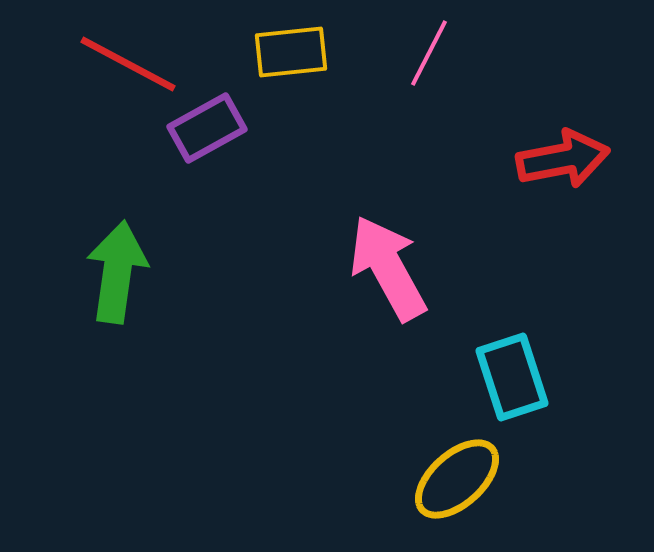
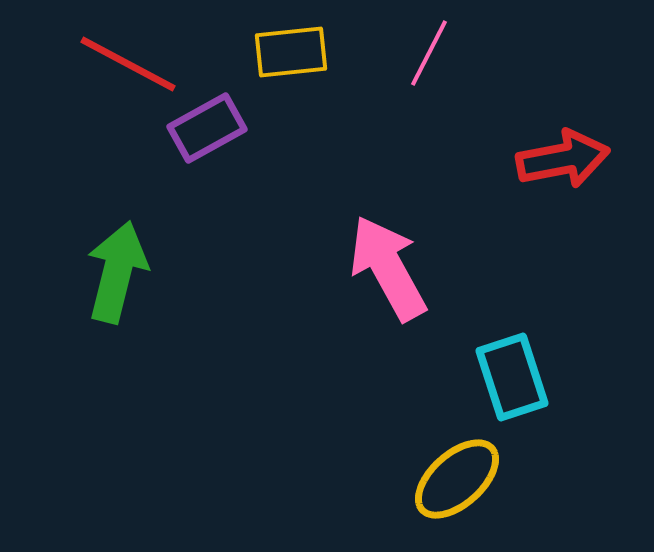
green arrow: rotated 6 degrees clockwise
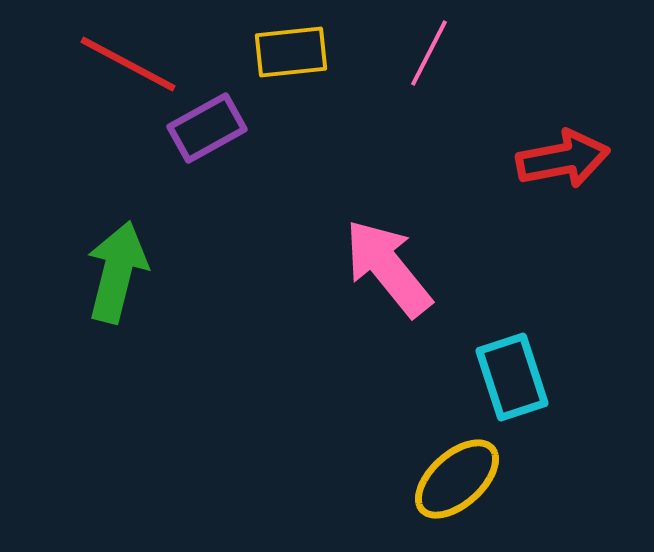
pink arrow: rotated 10 degrees counterclockwise
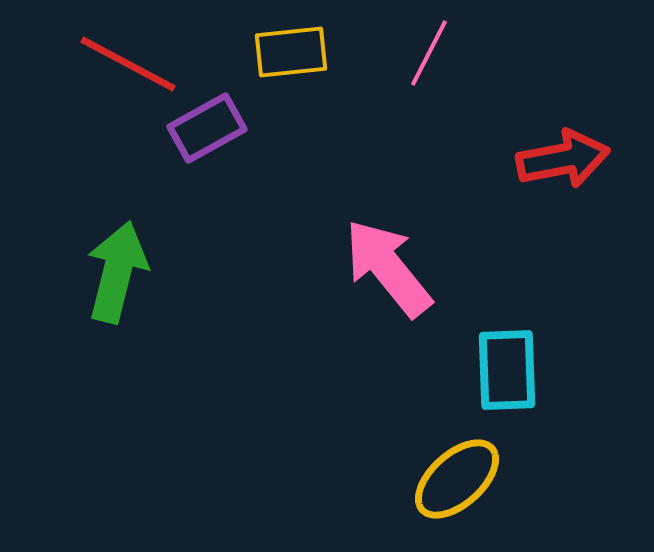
cyan rectangle: moved 5 px left, 7 px up; rotated 16 degrees clockwise
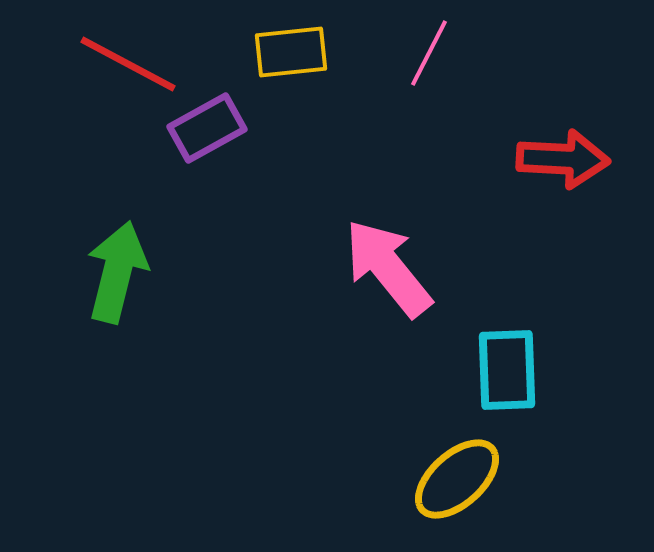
red arrow: rotated 14 degrees clockwise
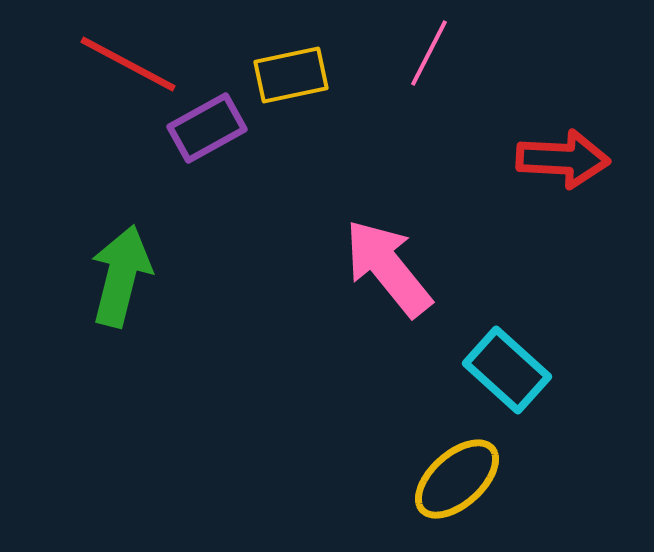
yellow rectangle: moved 23 px down; rotated 6 degrees counterclockwise
green arrow: moved 4 px right, 4 px down
cyan rectangle: rotated 46 degrees counterclockwise
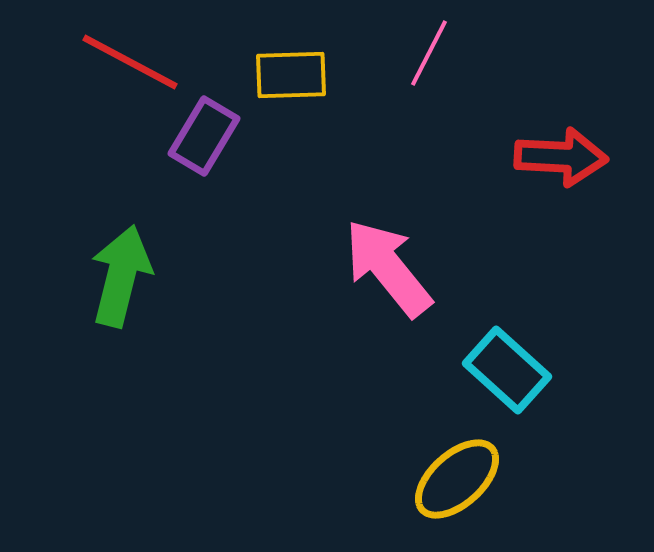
red line: moved 2 px right, 2 px up
yellow rectangle: rotated 10 degrees clockwise
purple rectangle: moved 3 px left, 8 px down; rotated 30 degrees counterclockwise
red arrow: moved 2 px left, 2 px up
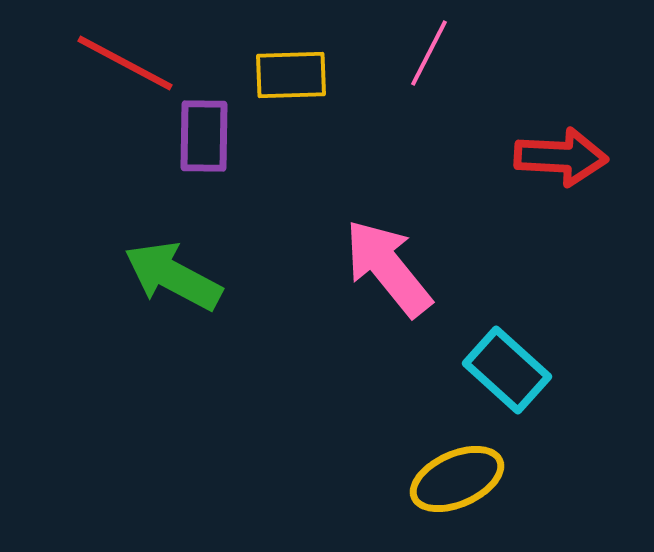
red line: moved 5 px left, 1 px down
purple rectangle: rotated 30 degrees counterclockwise
green arrow: moved 52 px right; rotated 76 degrees counterclockwise
yellow ellipse: rotated 18 degrees clockwise
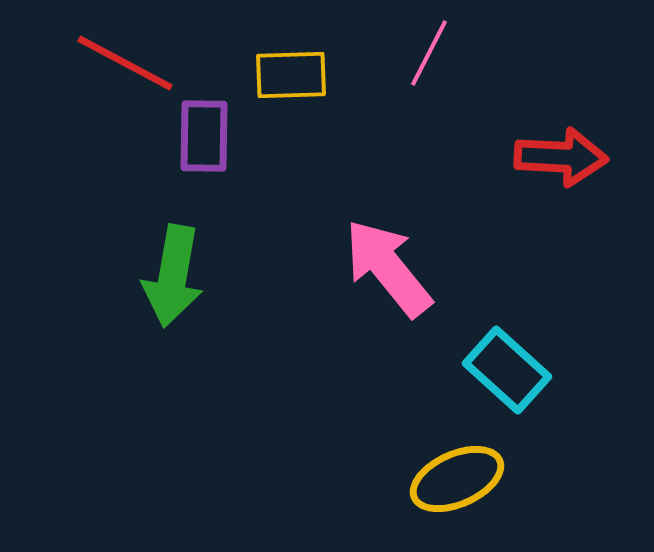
green arrow: rotated 108 degrees counterclockwise
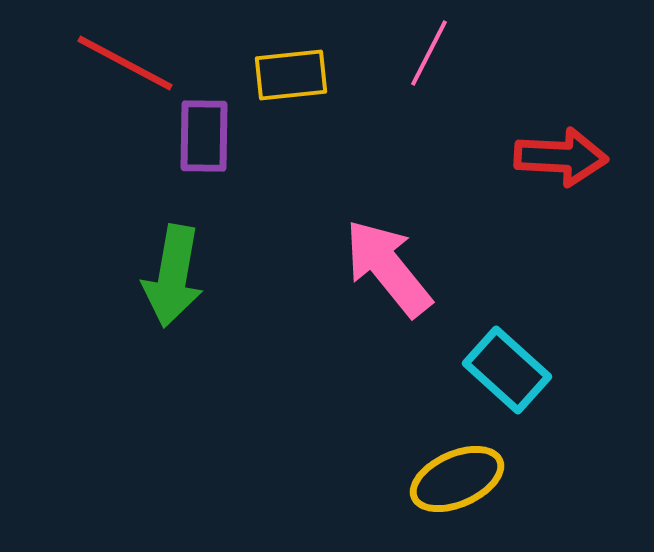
yellow rectangle: rotated 4 degrees counterclockwise
